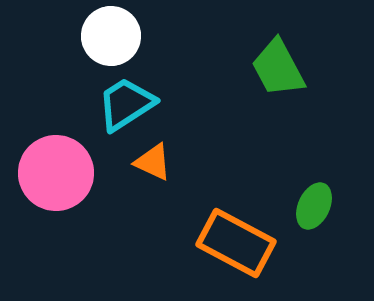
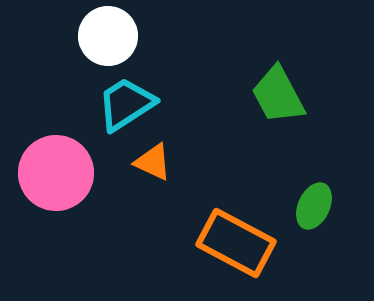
white circle: moved 3 px left
green trapezoid: moved 27 px down
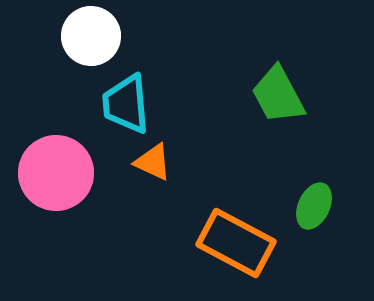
white circle: moved 17 px left
cyan trapezoid: rotated 62 degrees counterclockwise
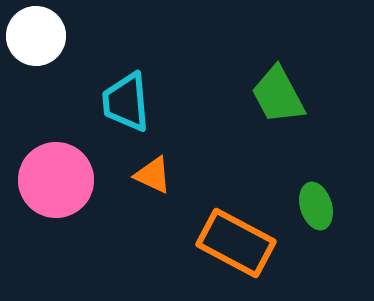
white circle: moved 55 px left
cyan trapezoid: moved 2 px up
orange triangle: moved 13 px down
pink circle: moved 7 px down
green ellipse: moved 2 px right; rotated 42 degrees counterclockwise
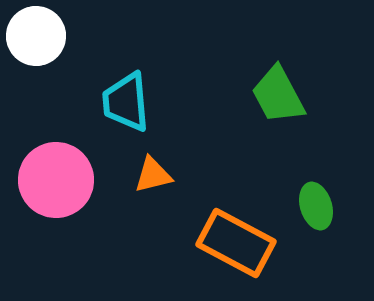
orange triangle: rotated 39 degrees counterclockwise
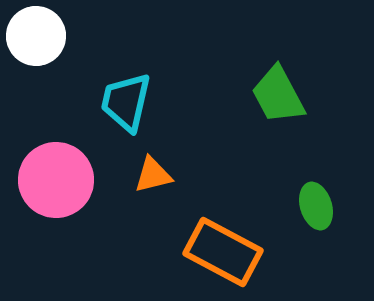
cyan trapezoid: rotated 18 degrees clockwise
orange rectangle: moved 13 px left, 9 px down
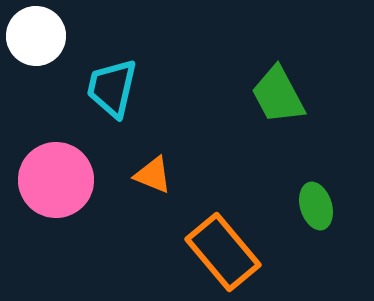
cyan trapezoid: moved 14 px left, 14 px up
orange triangle: rotated 36 degrees clockwise
orange rectangle: rotated 22 degrees clockwise
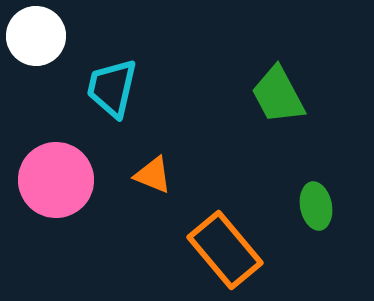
green ellipse: rotated 6 degrees clockwise
orange rectangle: moved 2 px right, 2 px up
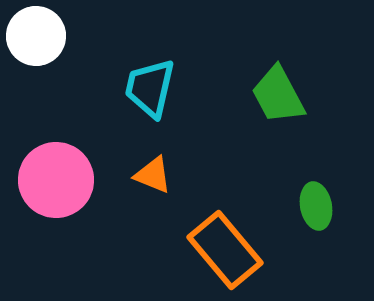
cyan trapezoid: moved 38 px right
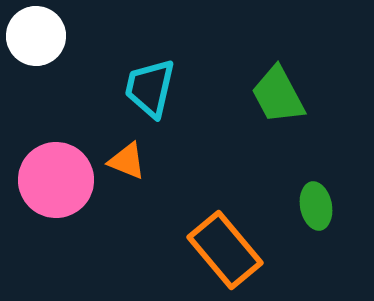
orange triangle: moved 26 px left, 14 px up
